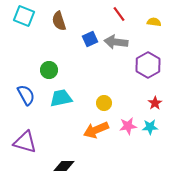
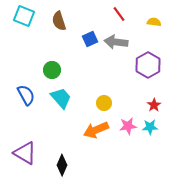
green circle: moved 3 px right
cyan trapezoid: rotated 60 degrees clockwise
red star: moved 1 px left, 2 px down
purple triangle: moved 11 px down; rotated 15 degrees clockwise
black diamond: moved 2 px left, 1 px up; rotated 65 degrees counterclockwise
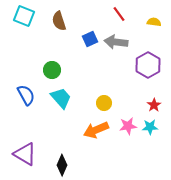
purple triangle: moved 1 px down
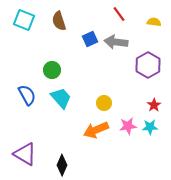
cyan square: moved 4 px down
blue semicircle: moved 1 px right
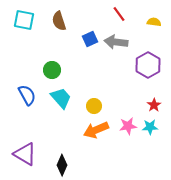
cyan square: rotated 10 degrees counterclockwise
yellow circle: moved 10 px left, 3 px down
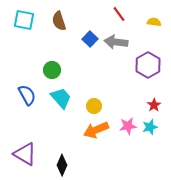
blue square: rotated 21 degrees counterclockwise
cyan star: rotated 14 degrees counterclockwise
